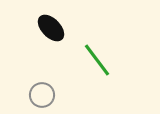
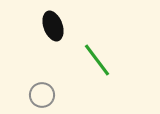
black ellipse: moved 2 px right, 2 px up; rotated 24 degrees clockwise
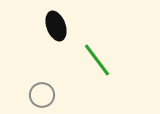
black ellipse: moved 3 px right
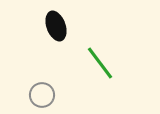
green line: moved 3 px right, 3 px down
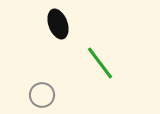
black ellipse: moved 2 px right, 2 px up
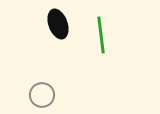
green line: moved 1 px right, 28 px up; rotated 30 degrees clockwise
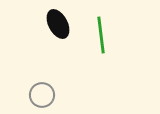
black ellipse: rotated 8 degrees counterclockwise
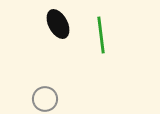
gray circle: moved 3 px right, 4 px down
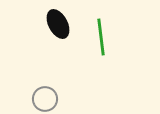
green line: moved 2 px down
